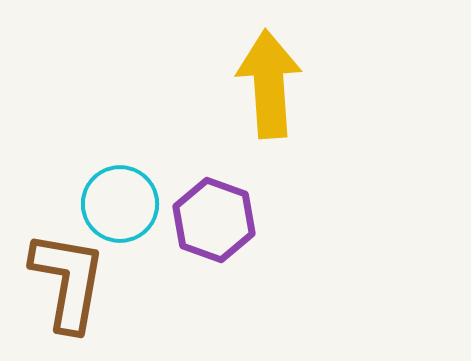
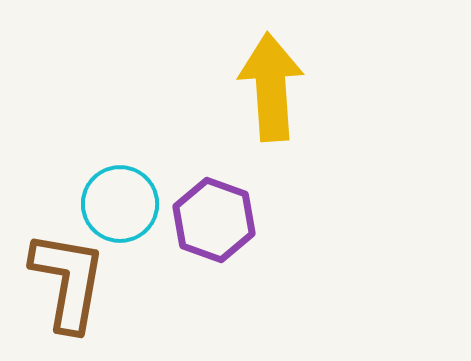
yellow arrow: moved 2 px right, 3 px down
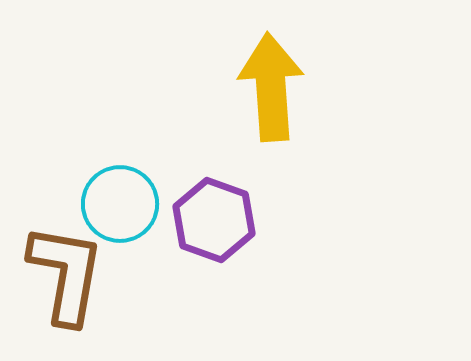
brown L-shape: moved 2 px left, 7 px up
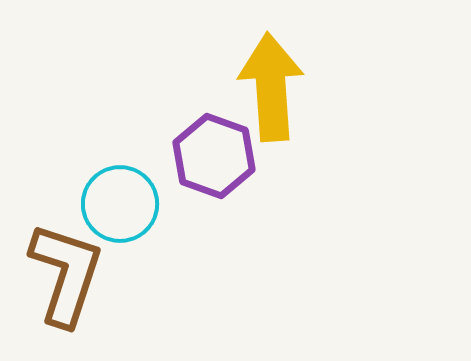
purple hexagon: moved 64 px up
brown L-shape: rotated 8 degrees clockwise
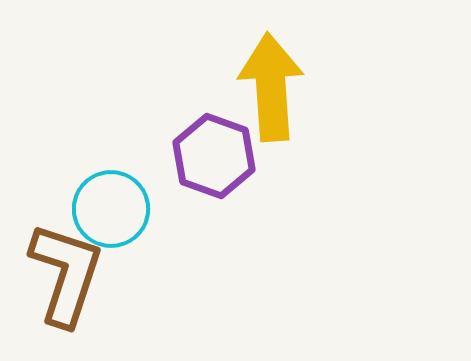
cyan circle: moved 9 px left, 5 px down
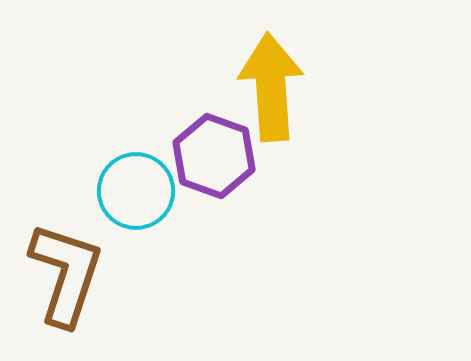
cyan circle: moved 25 px right, 18 px up
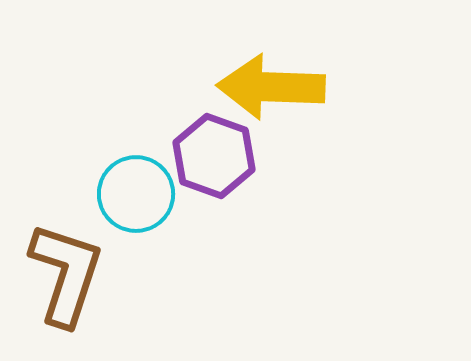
yellow arrow: rotated 84 degrees counterclockwise
cyan circle: moved 3 px down
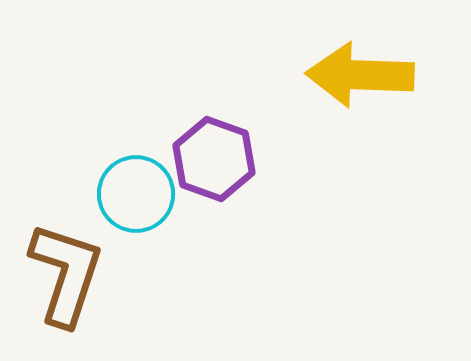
yellow arrow: moved 89 px right, 12 px up
purple hexagon: moved 3 px down
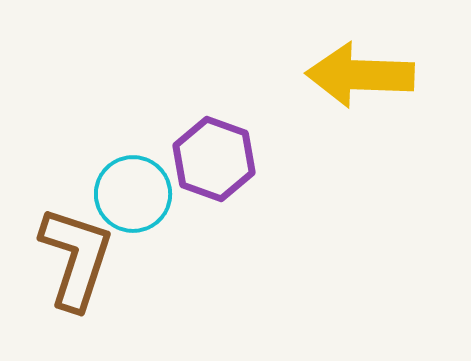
cyan circle: moved 3 px left
brown L-shape: moved 10 px right, 16 px up
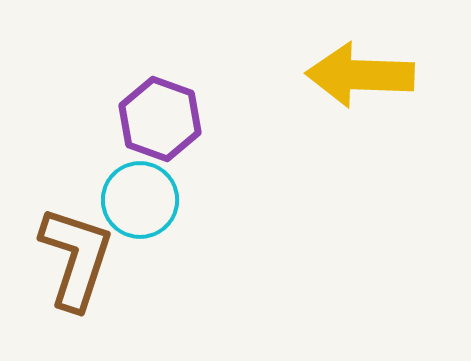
purple hexagon: moved 54 px left, 40 px up
cyan circle: moved 7 px right, 6 px down
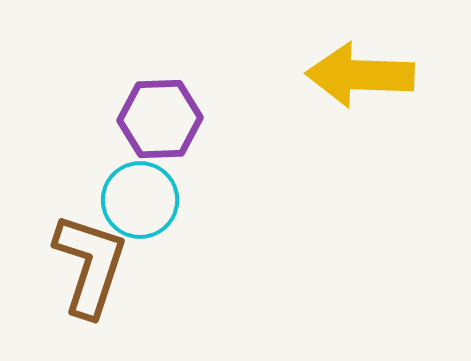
purple hexagon: rotated 22 degrees counterclockwise
brown L-shape: moved 14 px right, 7 px down
